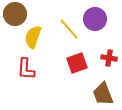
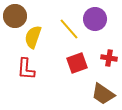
brown circle: moved 2 px down
brown trapezoid: rotated 35 degrees counterclockwise
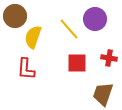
red square: rotated 20 degrees clockwise
brown trapezoid: rotated 75 degrees clockwise
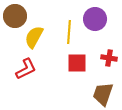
yellow line: moved 3 px down; rotated 45 degrees clockwise
yellow semicircle: moved 1 px right; rotated 10 degrees clockwise
red L-shape: rotated 120 degrees counterclockwise
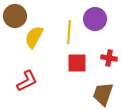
red L-shape: moved 1 px right, 12 px down
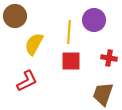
purple circle: moved 1 px left, 1 px down
yellow semicircle: moved 7 px down
red square: moved 6 px left, 2 px up
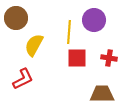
brown circle: moved 1 px right, 2 px down
yellow semicircle: moved 1 px down
red square: moved 6 px right, 3 px up
red L-shape: moved 4 px left, 2 px up
brown trapezoid: moved 1 px left; rotated 70 degrees clockwise
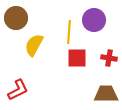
red L-shape: moved 5 px left, 11 px down
brown trapezoid: moved 4 px right
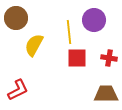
yellow line: rotated 10 degrees counterclockwise
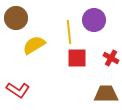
yellow semicircle: rotated 30 degrees clockwise
red cross: moved 2 px right; rotated 21 degrees clockwise
red L-shape: rotated 60 degrees clockwise
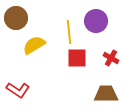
purple circle: moved 2 px right, 1 px down
